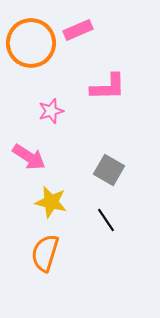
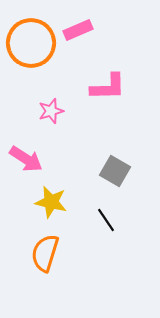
pink arrow: moved 3 px left, 2 px down
gray square: moved 6 px right, 1 px down
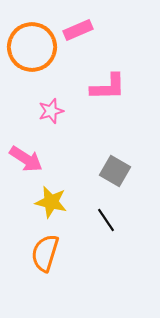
orange circle: moved 1 px right, 4 px down
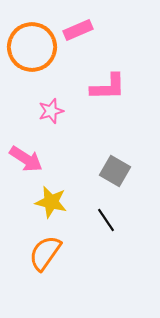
orange semicircle: rotated 18 degrees clockwise
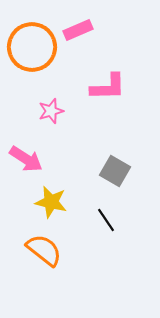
orange semicircle: moved 1 px left, 3 px up; rotated 93 degrees clockwise
